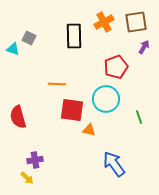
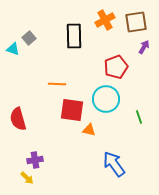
orange cross: moved 1 px right, 2 px up
gray square: rotated 24 degrees clockwise
red semicircle: moved 2 px down
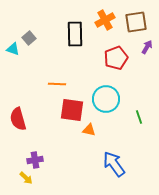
black rectangle: moved 1 px right, 2 px up
purple arrow: moved 3 px right
red pentagon: moved 9 px up
yellow arrow: moved 1 px left
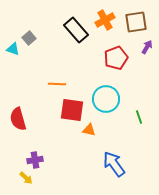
black rectangle: moved 1 px right, 4 px up; rotated 40 degrees counterclockwise
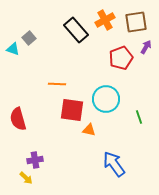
purple arrow: moved 1 px left
red pentagon: moved 5 px right
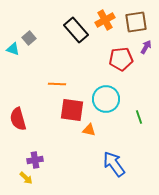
red pentagon: moved 1 px down; rotated 15 degrees clockwise
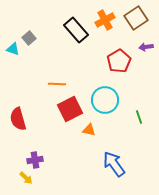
brown square: moved 4 px up; rotated 25 degrees counterclockwise
purple arrow: rotated 128 degrees counterclockwise
red pentagon: moved 2 px left, 2 px down; rotated 25 degrees counterclockwise
cyan circle: moved 1 px left, 1 px down
red square: moved 2 px left, 1 px up; rotated 35 degrees counterclockwise
